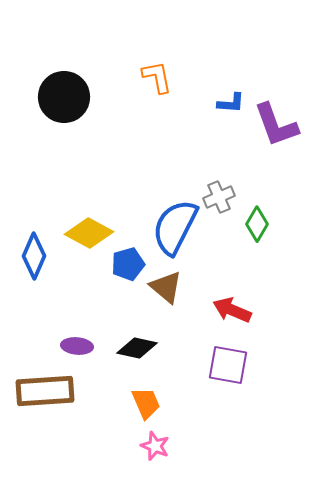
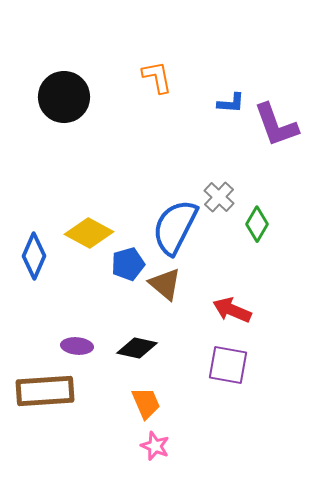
gray cross: rotated 24 degrees counterclockwise
brown triangle: moved 1 px left, 3 px up
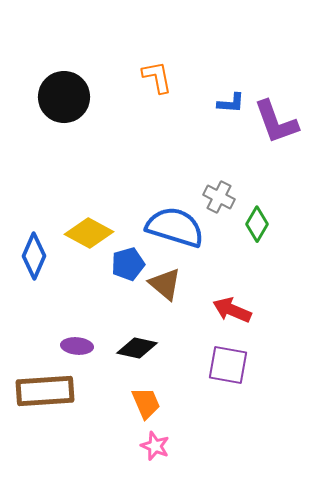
purple L-shape: moved 3 px up
gray cross: rotated 16 degrees counterclockwise
blue semicircle: rotated 80 degrees clockwise
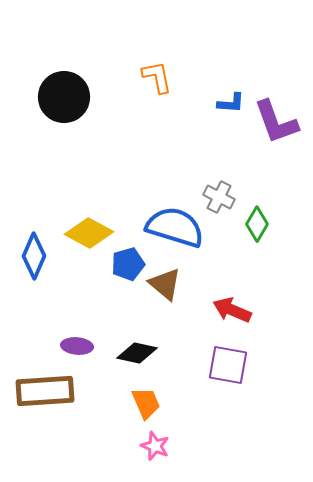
black diamond: moved 5 px down
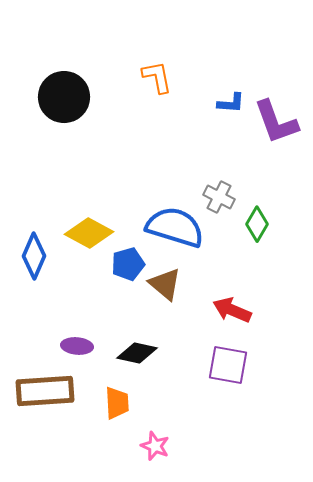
orange trapezoid: moved 29 px left; rotated 20 degrees clockwise
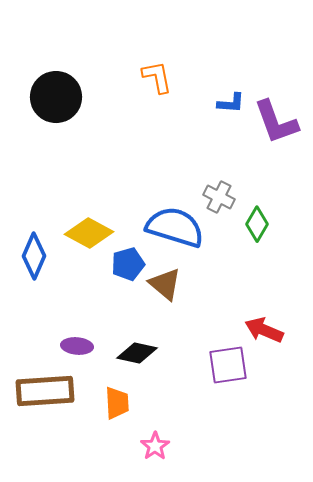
black circle: moved 8 px left
red arrow: moved 32 px right, 20 px down
purple square: rotated 18 degrees counterclockwise
pink star: rotated 16 degrees clockwise
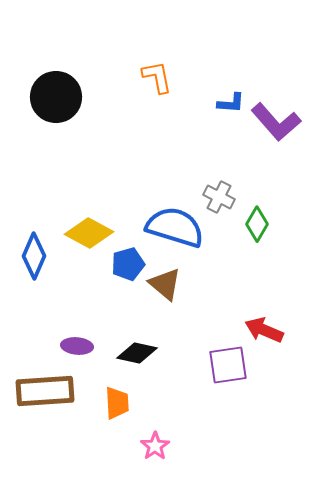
purple L-shape: rotated 21 degrees counterclockwise
